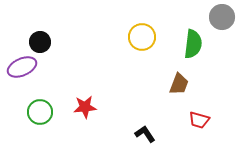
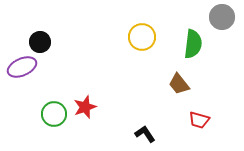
brown trapezoid: rotated 120 degrees clockwise
red star: rotated 15 degrees counterclockwise
green circle: moved 14 px right, 2 px down
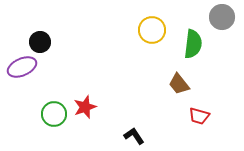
yellow circle: moved 10 px right, 7 px up
red trapezoid: moved 4 px up
black L-shape: moved 11 px left, 2 px down
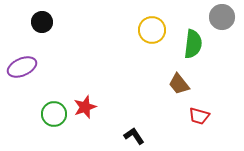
black circle: moved 2 px right, 20 px up
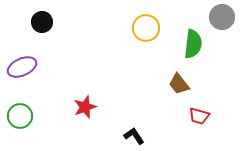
yellow circle: moved 6 px left, 2 px up
green circle: moved 34 px left, 2 px down
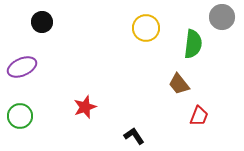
red trapezoid: rotated 85 degrees counterclockwise
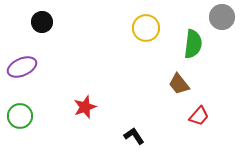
red trapezoid: rotated 20 degrees clockwise
